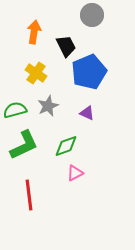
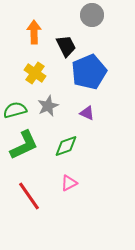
orange arrow: rotated 10 degrees counterclockwise
yellow cross: moved 1 px left
pink triangle: moved 6 px left, 10 px down
red line: moved 1 px down; rotated 28 degrees counterclockwise
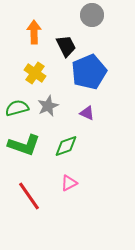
green semicircle: moved 2 px right, 2 px up
green L-shape: rotated 44 degrees clockwise
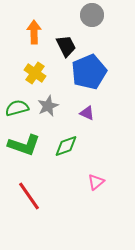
pink triangle: moved 27 px right, 1 px up; rotated 12 degrees counterclockwise
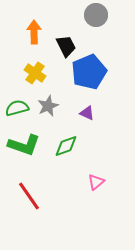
gray circle: moved 4 px right
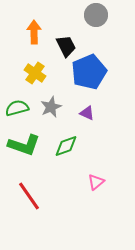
gray star: moved 3 px right, 1 px down
